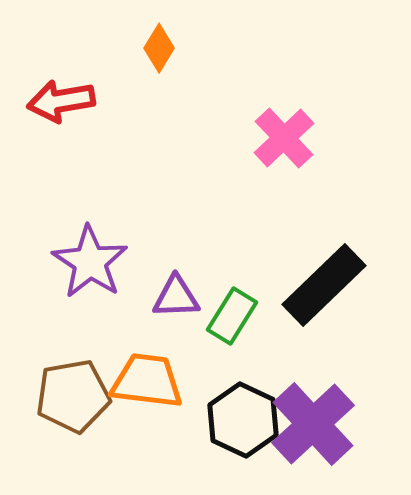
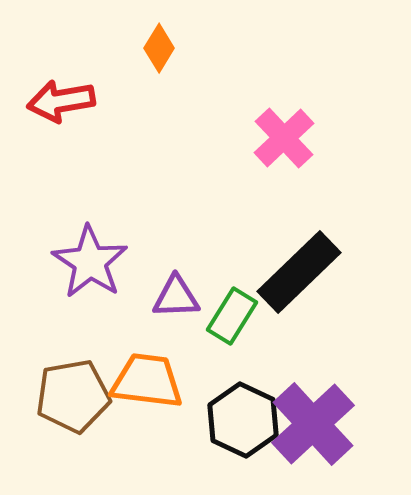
black rectangle: moved 25 px left, 13 px up
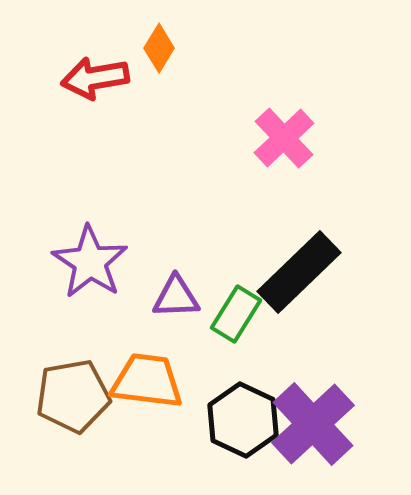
red arrow: moved 34 px right, 23 px up
green rectangle: moved 4 px right, 2 px up
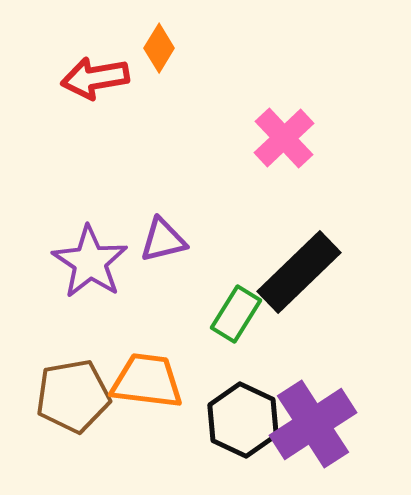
purple triangle: moved 13 px left, 57 px up; rotated 12 degrees counterclockwise
purple cross: rotated 10 degrees clockwise
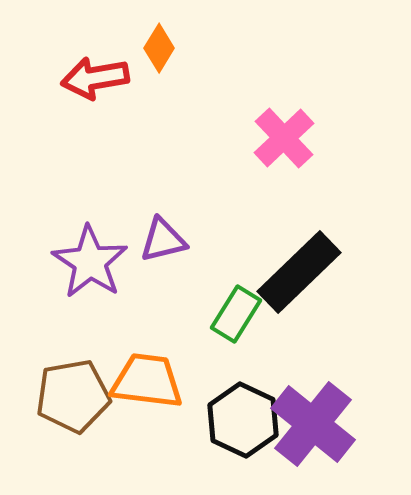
purple cross: rotated 18 degrees counterclockwise
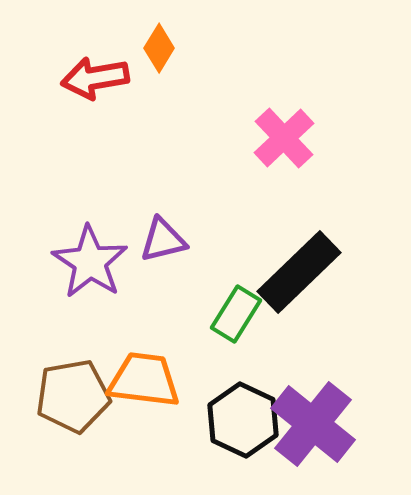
orange trapezoid: moved 3 px left, 1 px up
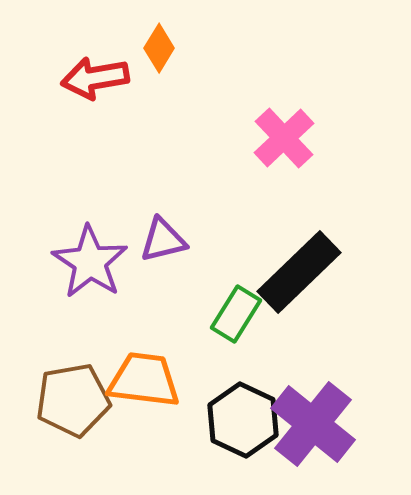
brown pentagon: moved 4 px down
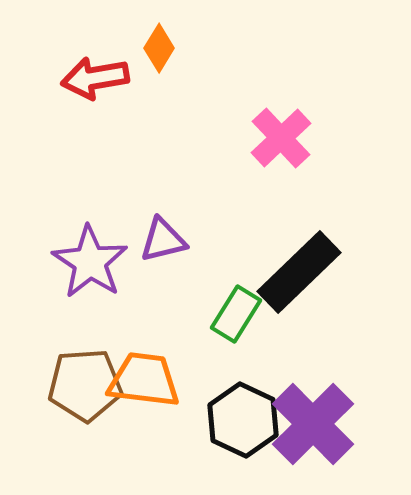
pink cross: moved 3 px left
brown pentagon: moved 12 px right, 15 px up; rotated 6 degrees clockwise
purple cross: rotated 6 degrees clockwise
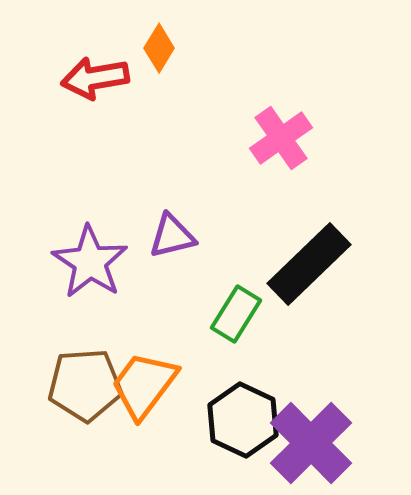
pink cross: rotated 8 degrees clockwise
purple triangle: moved 9 px right, 4 px up
black rectangle: moved 10 px right, 8 px up
orange trapezoid: moved 5 px down; rotated 60 degrees counterclockwise
purple cross: moved 2 px left, 19 px down
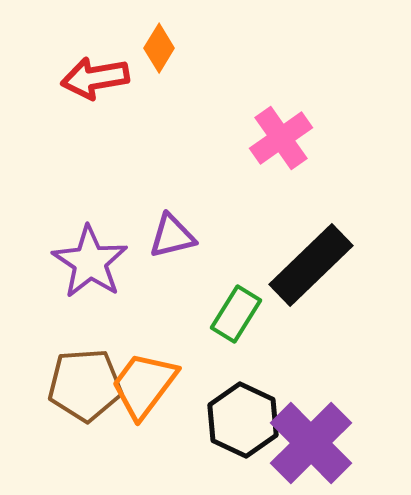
black rectangle: moved 2 px right, 1 px down
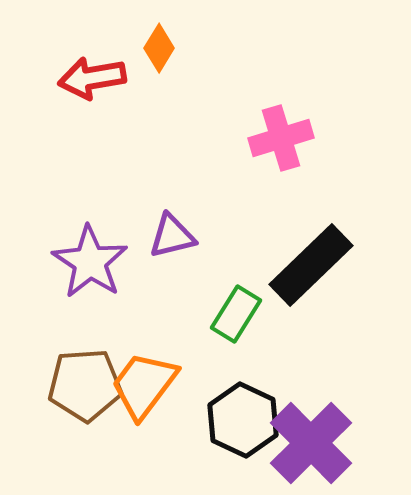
red arrow: moved 3 px left
pink cross: rotated 18 degrees clockwise
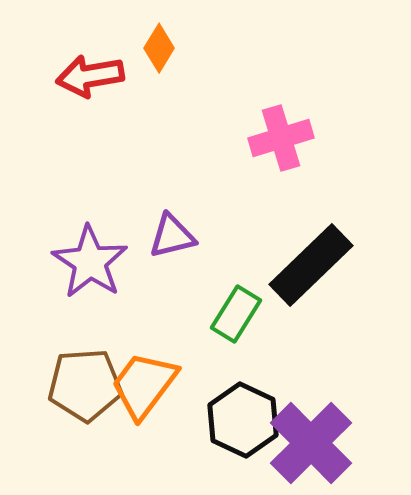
red arrow: moved 2 px left, 2 px up
